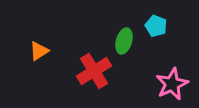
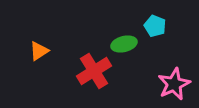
cyan pentagon: moved 1 px left
green ellipse: moved 3 px down; rotated 60 degrees clockwise
pink star: moved 2 px right
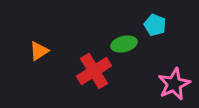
cyan pentagon: moved 1 px up
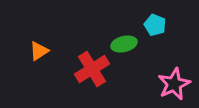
red cross: moved 2 px left, 2 px up
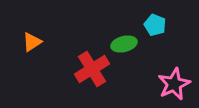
orange triangle: moved 7 px left, 9 px up
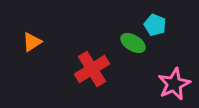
green ellipse: moved 9 px right, 1 px up; rotated 45 degrees clockwise
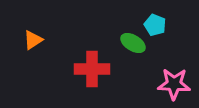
orange triangle: moved 1 px right, 2 px up
red cross: rotated 32 degrees clockwise
pink star: rotated 28 degrees clockwise
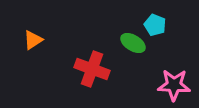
red cross: rotated 20 degrees clockwise
pink star: moved 1 px down
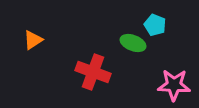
green ellipse: rotated 10 degrees counterclockwise
red cross: moved 1 px right, 3 px down
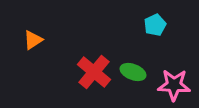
cyan pentagon: rotated 25 degrees clockwise
green ellipse: moved 29 px down
red cross: moved 1 px right; rotated 20 degrees clockwise
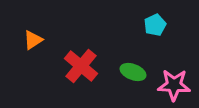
red cross: moved 13 px left, 6 px up
